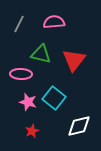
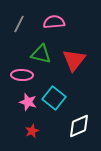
pink ellipse: moved 1 px right, 1 px down
white diamond: rotated 10 degrees counterclockwise
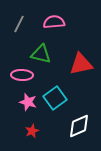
red triangle: moved 7 px right, 4 px down; rotated 40 degrees clockwise
cyan square: moved 1 px right; rotated 15 degrees clockwise
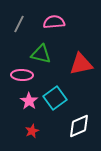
pink star: moved 1 px right, 1 px up; rotated 18 degrees clockwise
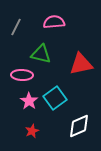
gray line: moved 3 px left, 3 px down
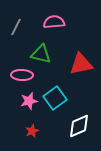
pink star: rotated 24 degrees clockwise
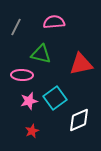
white diamond: moved 6 px up
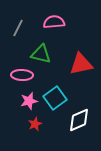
gray line: moved 2 px right, 1 px down
red star: moved 3 px right, 7 px up
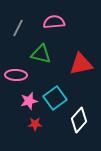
pink ellipse: moved 6 px left
white diamond: rotated 25 degrees counterclockwise
red star: rotated 24 degrees clockwise
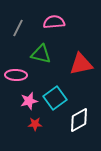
white diamond: rotated 20 degrees clockwise
